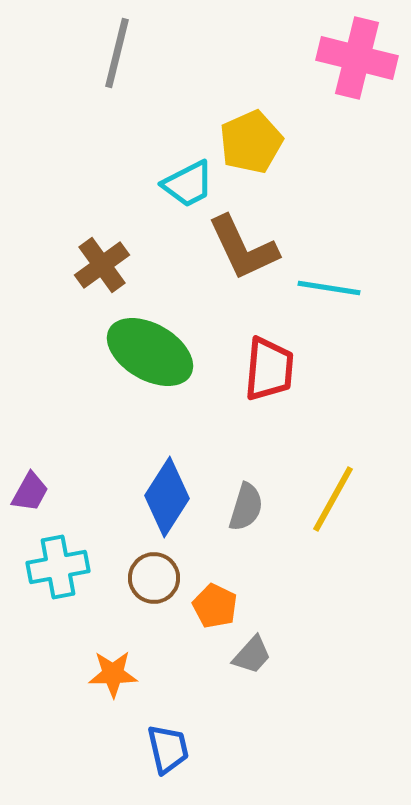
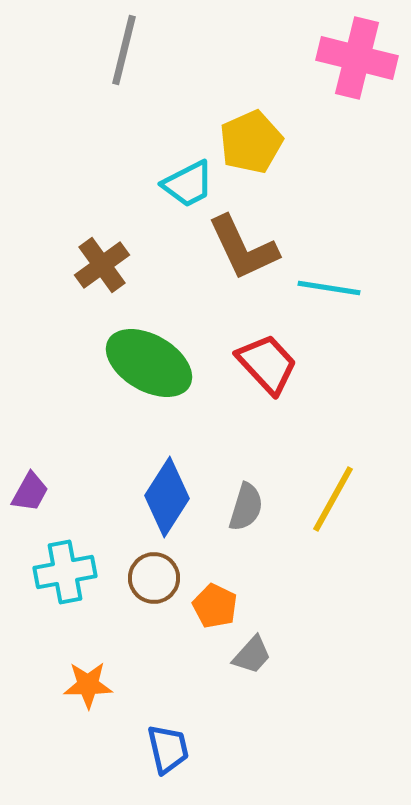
gray line: moved 7 px right, 3 px up
green ellipse: moved 1 px left, 11 px down
red trapezoid: moved 2 px left, 5 px up; rotated 48 degrees counterclockwise
cyan cross: moved 7 px right, 5 px down
orange star: moved 25 px left, 11 px down
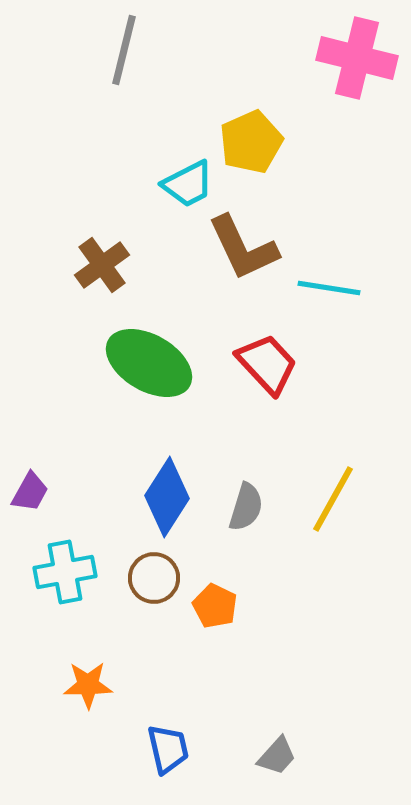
gray trapezoid: moved 25 px right, 101 px down
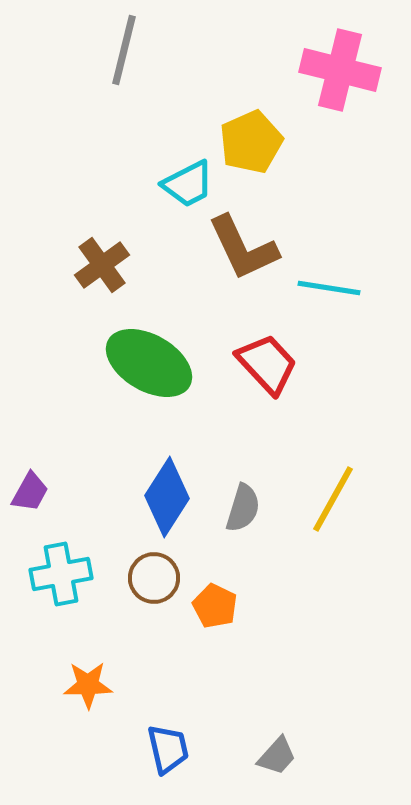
pink cross: moved 17 px left, 12 px down
gray semicircle: moved 3 px left, 1 px down
cyan cross: moved 4 px left, 2 px down
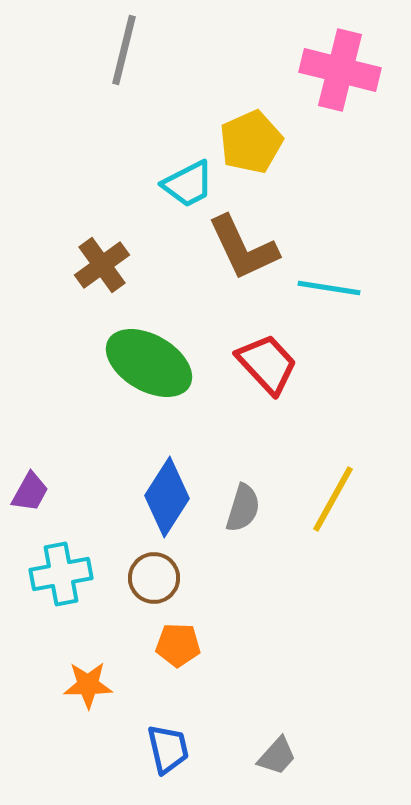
orange pentagon: moved 37 px left, 39 px down; rotated 24 degrees counterclockwise
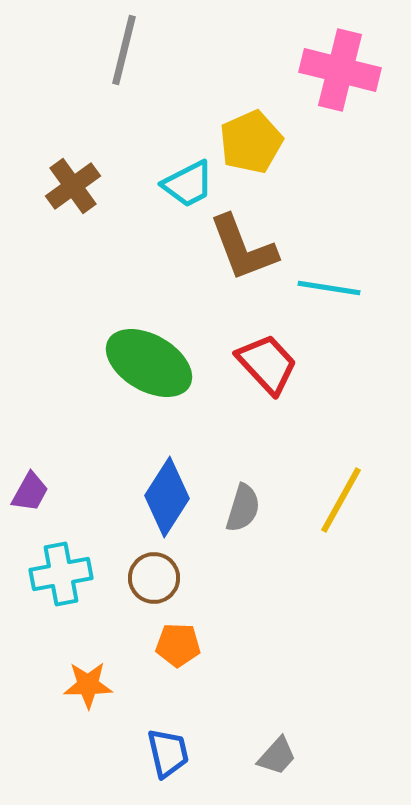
brown L-shape: rotated 4 degrees clockwise
brown cross: moved 29 px left, 79 px up
yellow line: moved 8 px right, 1 px down
blue trapezoid: moved 4 px down
